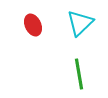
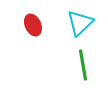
green line: moved 4 px right, 9 px up
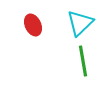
green line: moved 4 px up
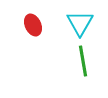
cyan triangle: rotated 16 degrees counterclockwise
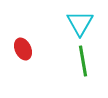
red ellipse: moved 10 px left, 24 px down
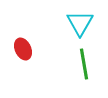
green line: moved 1 px right, 3 px down
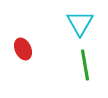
green line: moved 1 px right, 1 px down
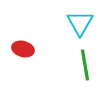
red ellipse: rotated 50 degrees counterclockwise
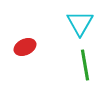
red ellipse: moved 2 px right, 2 px up; rotated 40 degrees counterclockwise
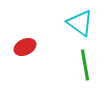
cyan triangle: rotated 24 degrees counterclockwise
